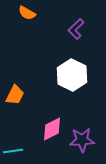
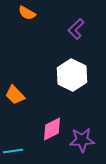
orange trapezoid: rotated 110 degrees clockwise
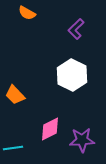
pink diamond: moved 2 px left
cyan line: moved 3 px up
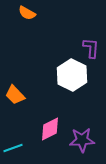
purple L-shape: moved 15 px right, 19 px down; rotated 140 degrees clockwise
cyan line: rotated 12 degrees counterclockwise
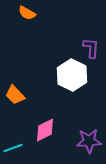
pink diamond: moved 5 px left, 1 px down
purple star: moved 7 px right, 1 px down
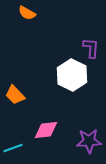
pink diamond: moved 1 px right; rotated 20 degrees clockwise
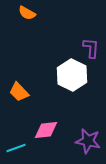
orange trapezoid: moved 4 px right, 3 px up
purple star: moved 1 px left; rotated 15 degrees clockwise
cyan line: moved 3 px right
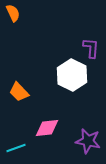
orange semicircle: moved 14 px left; rotated 144 degrees counterclockwise
pink diamond: moved 1 px right, 2 px up
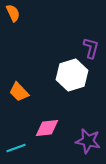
purple L-shape: rotated 10 degrees clockwise
white hexagon: rotated 16 degrees clockwise
